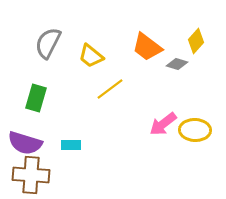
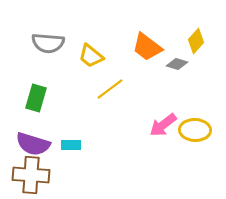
gray semicircle: rotated 112 degrees counterclockwise
pink arrow: moved 1 px down
purple semicircle: moved 8 px right, 1 px down
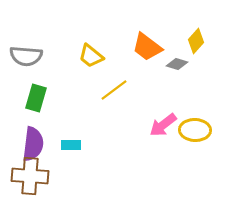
gray semicircle: moved 22 px left, 13 px down
yellow line: moved 4 px right, 1 px down
purple semicircle: rotated 100 degrees counterclockwise
brown cross: moved 1 px left, 1 px down
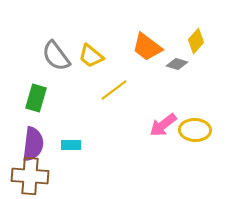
gray semicircle: moved 30 px right; rotated 48 degrees clockwise
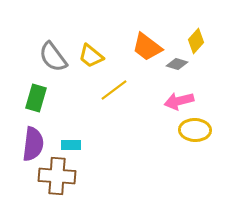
gray semicircle: moved 3 px left, 1 px down
pink arrow: moved 16 px right, 24 px up; rotated 24 degrees clockwise
brown cross: moved 27 px right
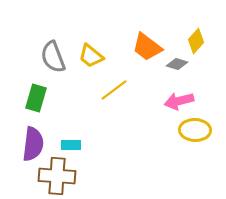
gray semicircle: rotated 16 degrees clockwise
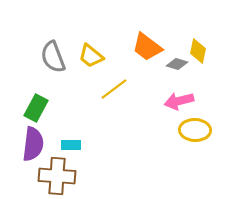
yellow diamond: moved 2 px right, 10 px down; rotated 30 degrees counterclockwise
yellow line: moved 1 px up
green rectangle: moved 10 px down; rotated 12 degrees clockwise
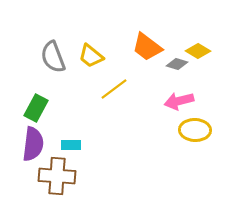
yellow diamond: rotated 70 degrees counterclockwise
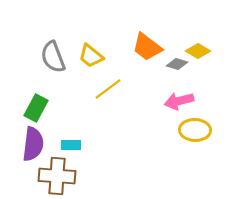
yellow line: moved 6 px left
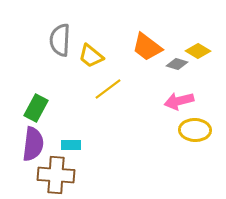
gray semicircle: moved 7 px right, 17 px up; rotated 24 degrees clockwise
brown cross: moved 1 px left, 1 px up
